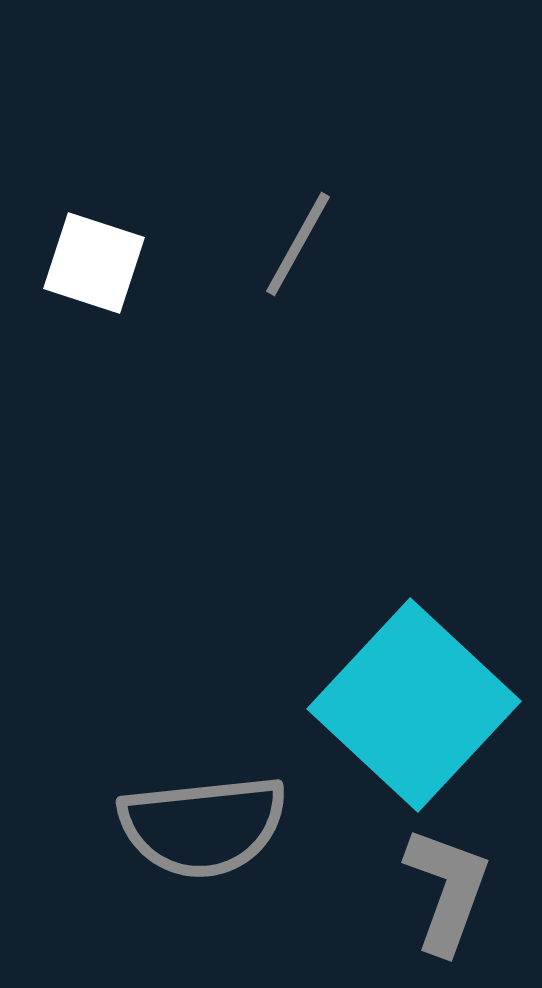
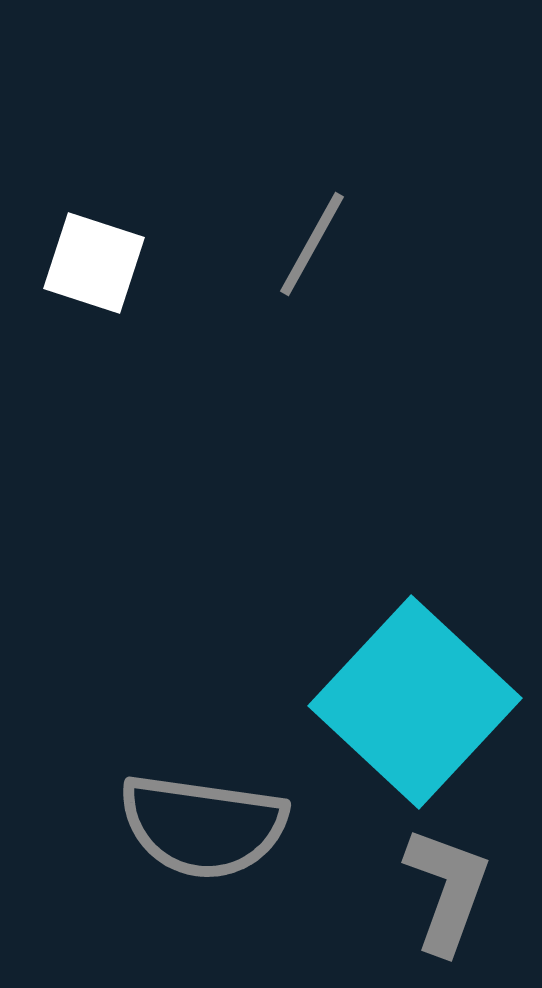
gray line: moved 14 px right
cyan square: moved 1 px right, 3 px up
gray semicircle: rotated 14 degrees clockwise
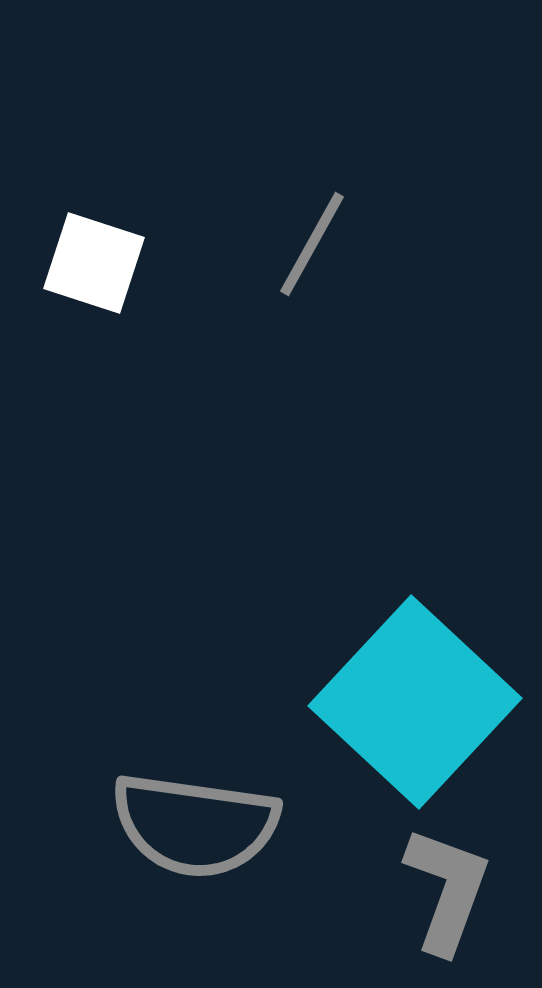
gray semicircle: moved 8 px left, 1 px up
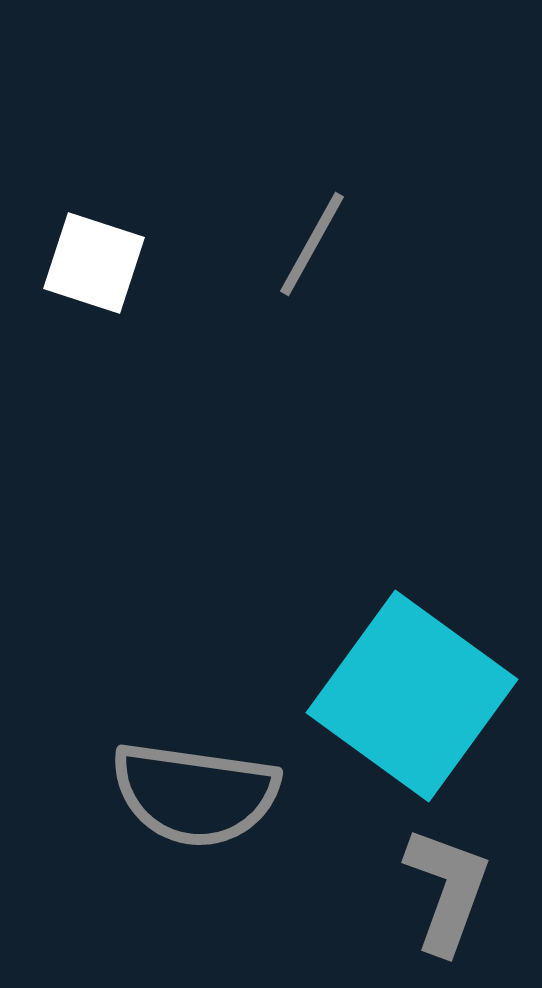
cyan square: moved 3 px left, 6 px up; rotated 7 degrees counterclockwise
gray semicircle: moved 31 px up
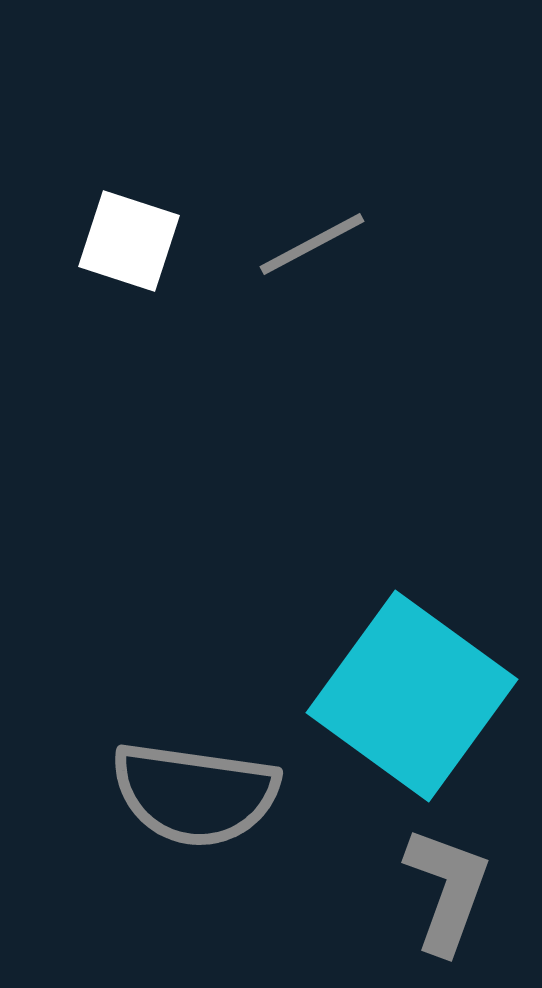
gray line: rotated 33 degrees clockwise
white square: moved 35 px right, 22 px up
